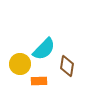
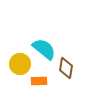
cyan semicircle: rotated 95 degrees counterclockwise
brown diamond: moved 1 px left, 2 px down
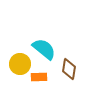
brown diamond: moved 3 px right, 1 px down
orange rectangle: moved 4 px up
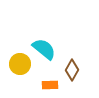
brown diamond: moved 3 px right, 1 px down; rotated 20 degrees clockwise
orange rectangle: moved 11 px right, 8 px down
